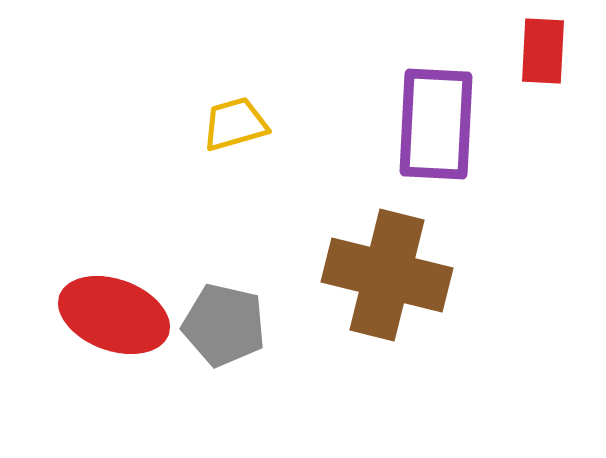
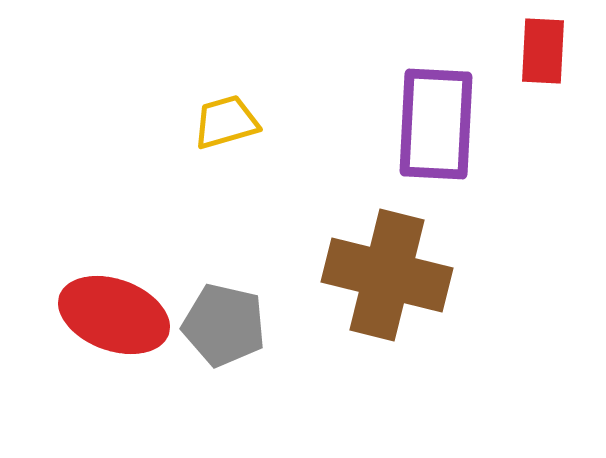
yellow trapezoid: moved 9 px left, 2 px up
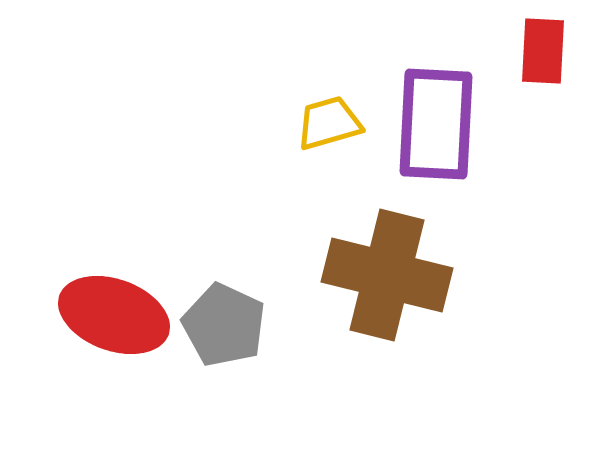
yellow trapezoid: moved 103 px right, 1 px down
gray pentagon: rotated 12 degrees clockwise
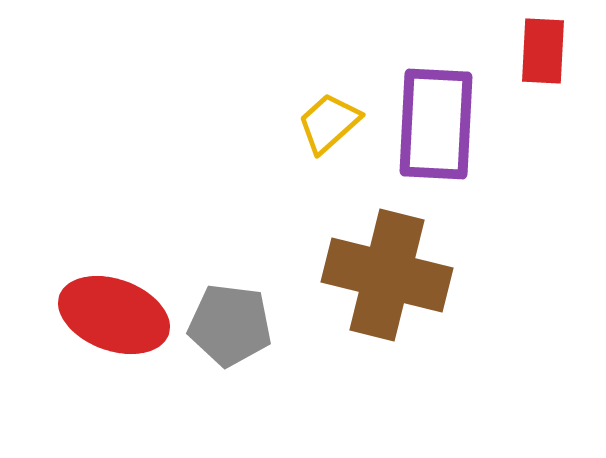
yellow trapezoid: rotated 26 degrees counterclockwise
gray pentagon: moved 6 px right; rotated 18 degrees counterclockwise
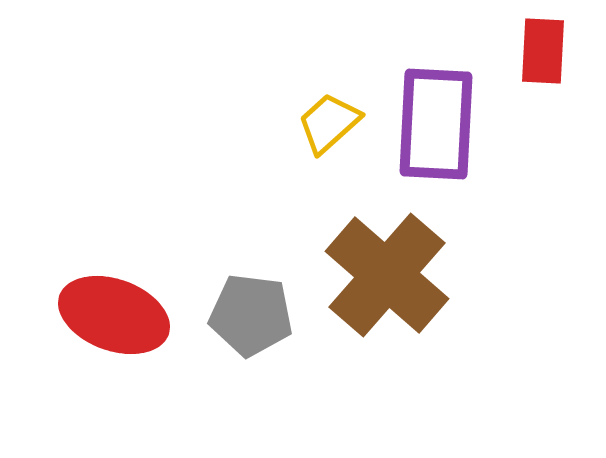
brown cross: rotated 27 degrees clockwise
gray pentagon: moved 21 px right, 10 px up
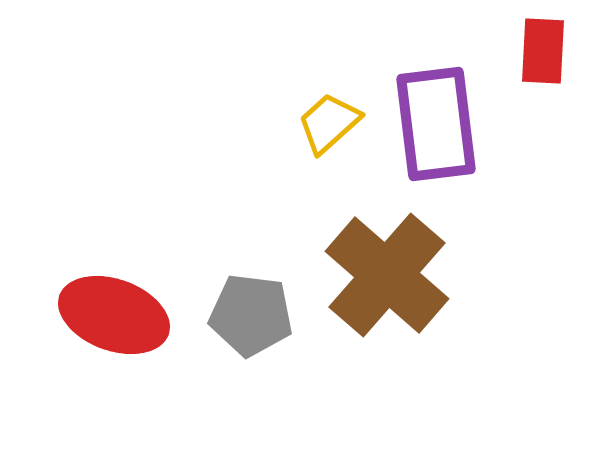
purple rectangle: rotated 10 degrees counterclockwise
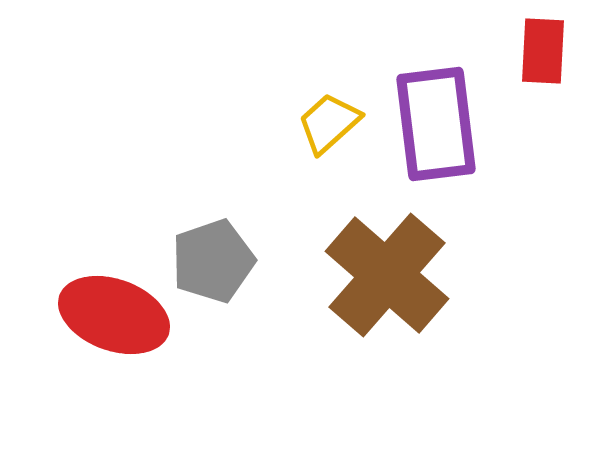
gray pentagon: moved 38 px left, 54 px up; rotated 26 degrees counterclockwise
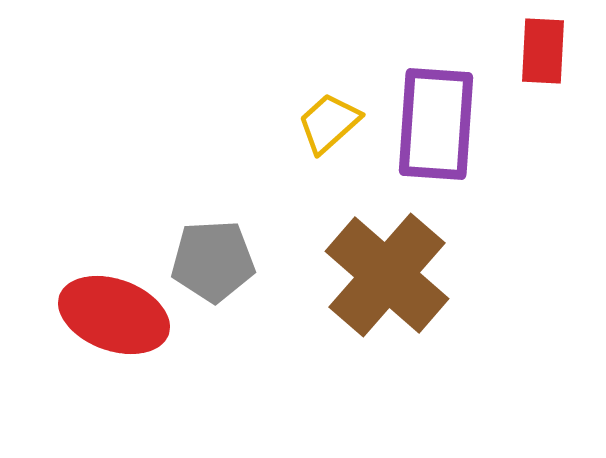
purple rectangle: rotated 11 degrees clockwise
gray pentagon: rotated 16 degrees clockwise
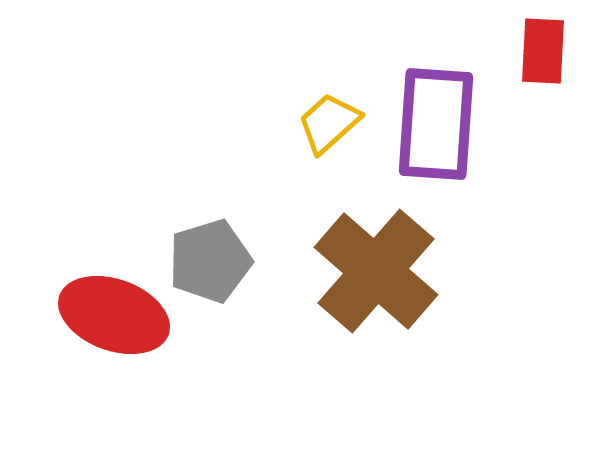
gray pentagon: moved 3 px left; rotated 14 degrees counterclockwise
brown cross: moved 11 px left, 4 px up
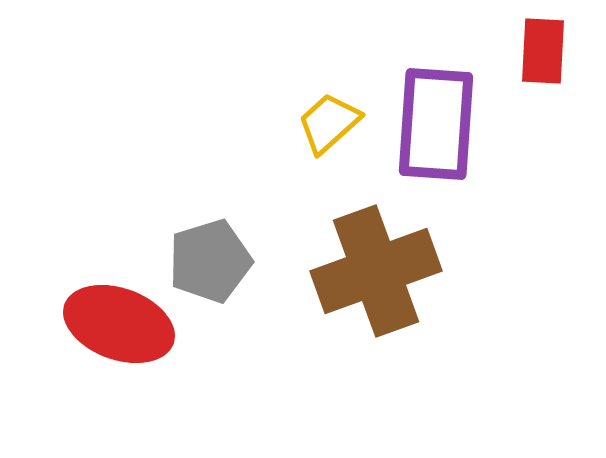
brown cross: rotated 29 degrees clockwise
red ellipse: moved 5 px right, 9 px down
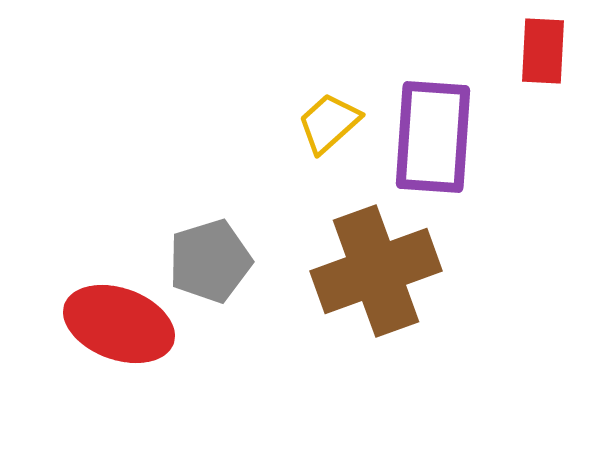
purple rectangle: moved 3 px left, 13 px down
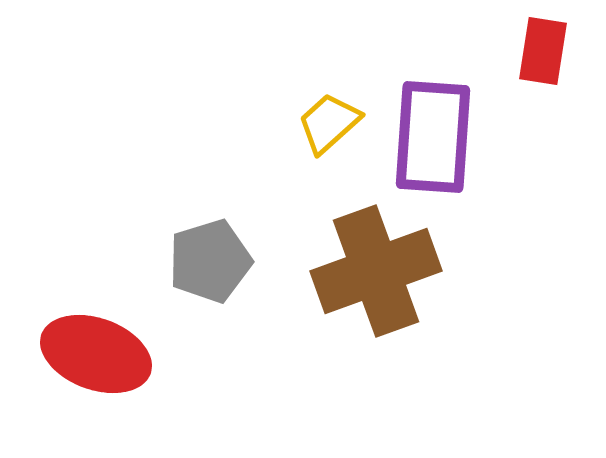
red rectangle: rotated 6 degrees clockwise
red ellipse: moved 23 px left, 30 px down
